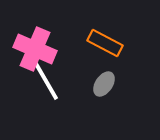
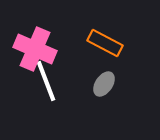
white line: rotated 9 degrees clockwise
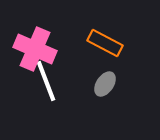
gray ellipse: moved 1 px right
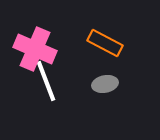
gray ellipse: rotated 45 degrees clockwise
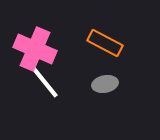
white line: moved 3 px left, 1 px up; rotated 18 degrees counterclockwise
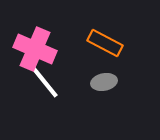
gray ellipse: moved 1 px left, 2 px up
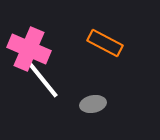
pink cross: moved 6 px left
gray ellipse: moved 11 px left, 22 px down
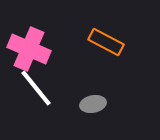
orange rectangle: moved 1 px right, 1 px up
white line: moved 7 px left, 8 px down
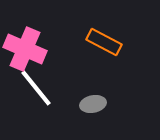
orange rectangle: moved 2 px left
pink cross: moved 4 px left
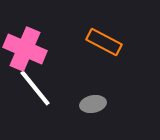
white line: moved 1 px left
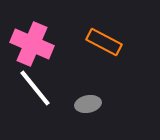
pink cross: moved 7 px right, 5 px up
gray ellipse: moved 5 px left
